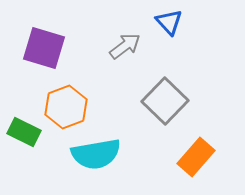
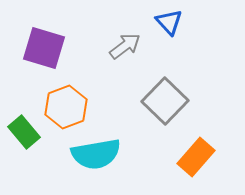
green rectangle: rotated 24 degrees clockwise
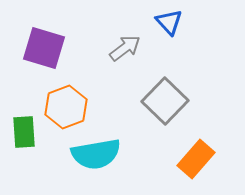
gray arrow: moved 2 px down
green rectangle: rotated 36 degrees clockwise
orange rectangle: moved 2 px down
